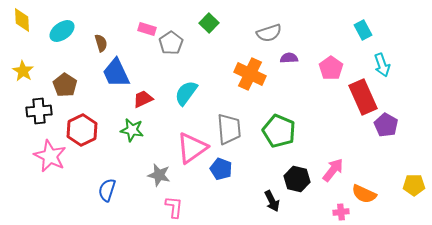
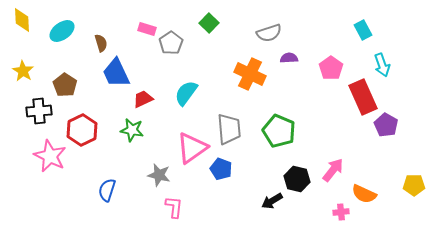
black arrow: rotated 85 degrees clockwise
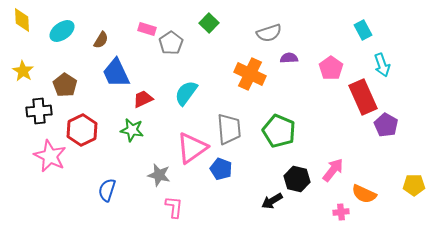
brown semicircle: moved 3 px up; rotated 48 degrees clockwise
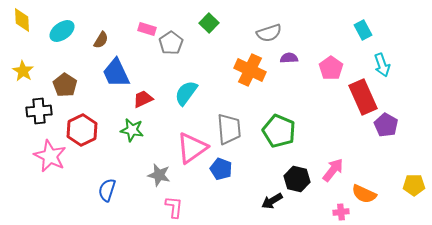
orange cross: moved 4 px up
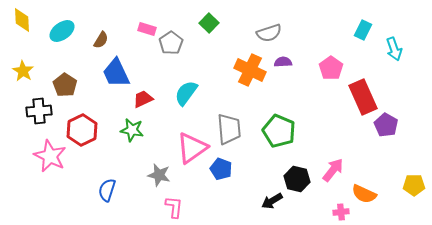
cyan rectangle: rotated 54 degrees clockwise
purple semicircle: moved 6 px left, 4 px down
cyan arrow: moved 12 px right, 16 px up
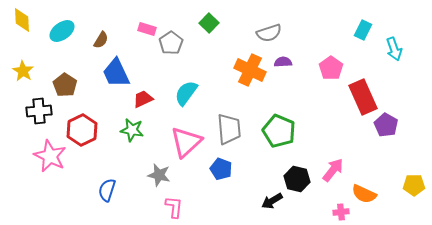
pink triangle: moved 6 px left, 6 px up; rotated 8 degrees counterclockwise
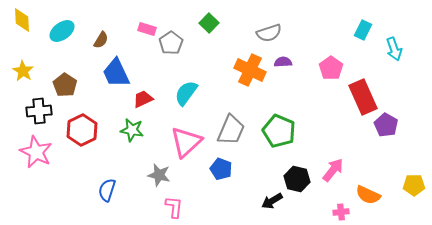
gray trapezoid: moved 2 px right, 1 px down; rotated 28 degrees clockwise
pink star: moved 14 px left, 4 px up
orange semicircle: moved 4 px right, 1 px down
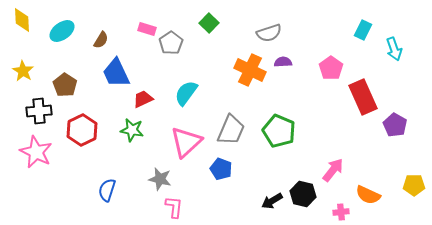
purple pentagon: moved 9 px right
gray star: moved 1 px right, 4 px down
black hexagon: moved 6 px right, 15 px down
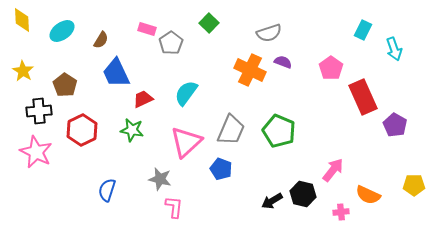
purple semicircle: rotated 24 degrees clockwise
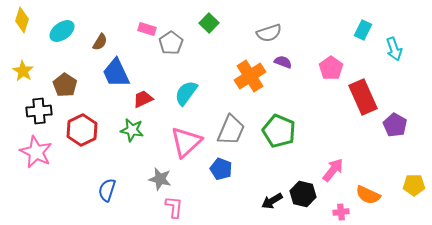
yellow diamond: rotated 20 degrees clockwise
brown semicircle: moved 1 px left, 2 px down
orange cross: moved 6 px down; rotated 32 degrees clockwise
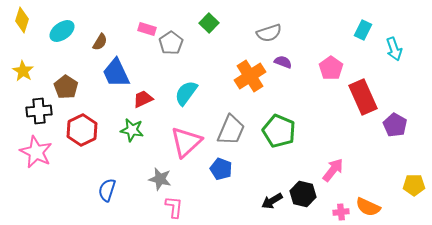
brown pentagon: moved 1 px right, 2 px down
orange semicircle: moved 12 px down
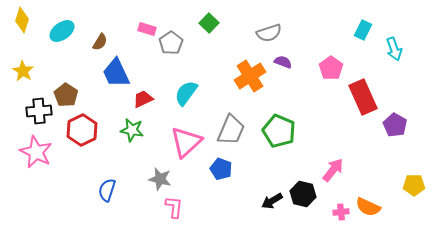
brown pentagon: moved 8 px down
